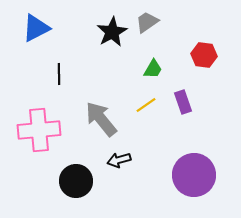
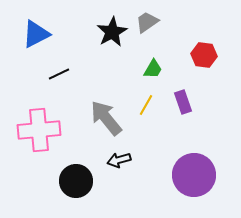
blue triangle: moved 6 px down
black line: rotated 65 degrees clockwise
yellow line: rotated 25 degrees counterclockwise
gray arrow: moved 5 px right, 1 px up
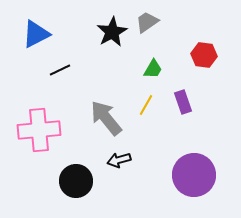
black line: moved 1 px right, 4 px up
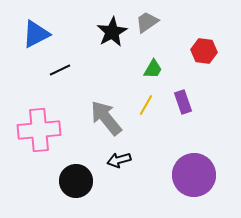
red hexagon: moved 4 px up
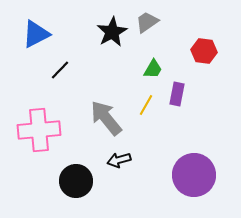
black line: rotated 20 degrees counterclockwise
purple rectangle: moved 6 px left, 8 px up; rotated 30 degrees clockwise
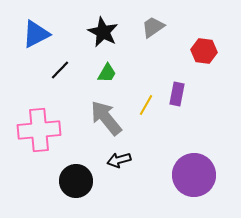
gray trapezoid: moved 6 px right, 5 px down
black star: moved 9 px left; rotated 16 degrees counterclockwise
green trapezoid: moved 46 px left, 4 px down
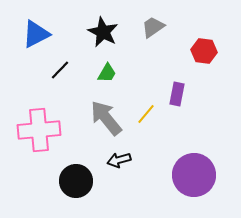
yellow line: moved 9 px down; rotated 10 degrees clockwise
